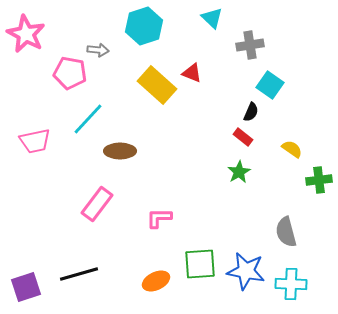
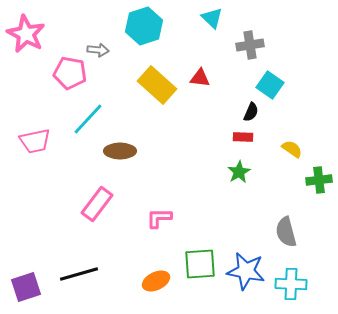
red triangle: moved 8 px right, 5 px down; rotated 15 degrees counterclockwise
red rectangle: rotated 36 degrees counterclockwise
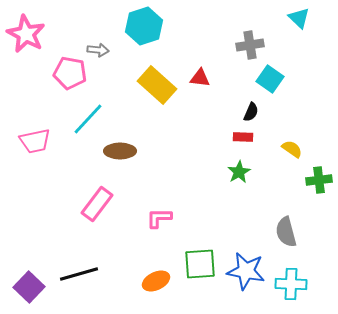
cyan triangle: moved 87 px right
cyan square: moved 6 px up
purple square: moved 3 px right; rotated 28 degrees counterclockwise
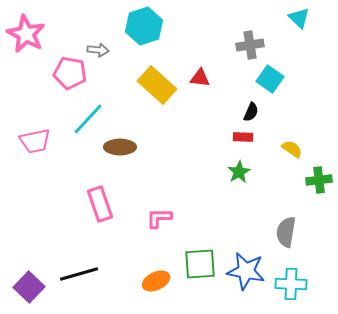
brown ellipse: moved 4 px up
pink rectangle: moved 3 px right; rotated 56 degrees counterclockwise
gray semicircle: rotated 24 degrees clockwise
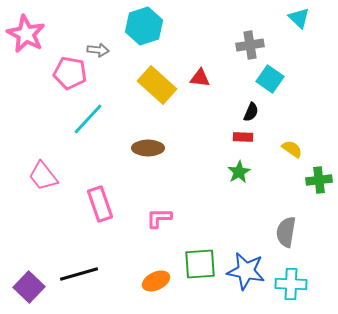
pink trapezoid: moved 8 px right, 35 px down; rotated 64 degrees clockwise
brown ellipse: moved 28 px right, 1 px down
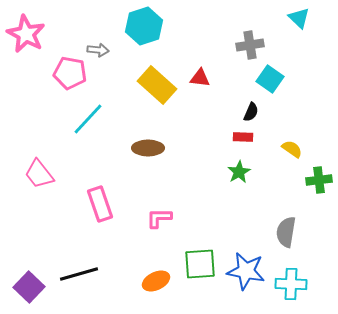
pink trapezoid: moved 4 px left, 2 px up
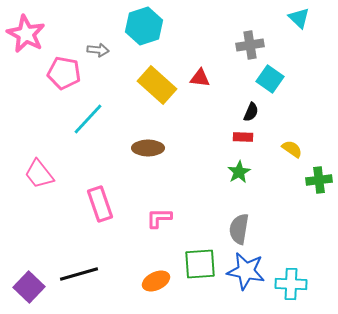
pink pentagon: moved 6 px left
gray semicircle: moved 47 px left, 3 px up
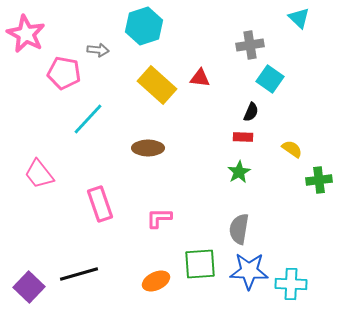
blue star: moved 3 px right; rotated 9 degrees counterclockwise
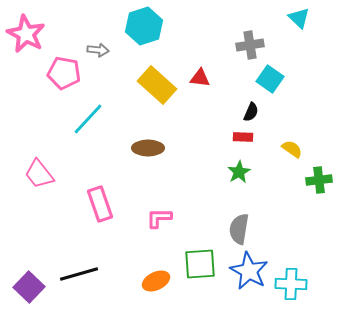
blue star: rotated 27 degrees clockwise
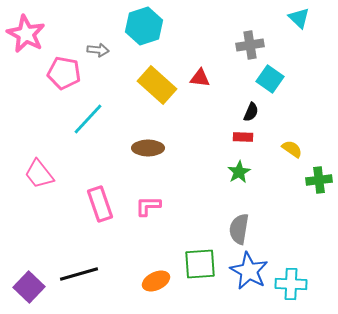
pink L-shape: moved 11 px left, 12 px up
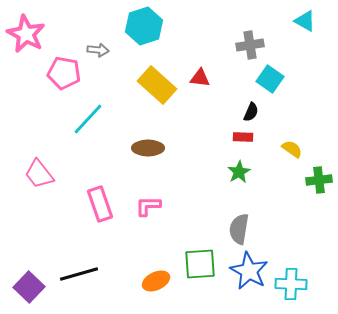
cyan triangle: moved 6 px right, 3 px down; rotated 15 degrees counterclockwise
